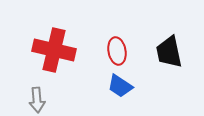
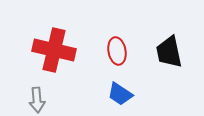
blue trapezoid: moved 8 px down
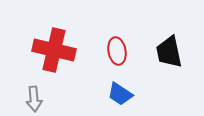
gray arrow: moved 3 px left, 1 px up
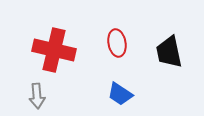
red ellipse: moved 8 px up
gray arrow: moved 3 px right, 3 px up
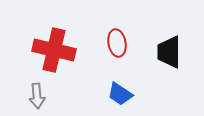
black trapezoid: rotated 12 degrees clockwise
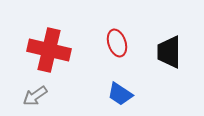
red ellipse: rotated 8 degrees counterclockwise
red cross: moved 5 px left
gray arrow: moved 2 px left; rotated 60 degrees clockwise
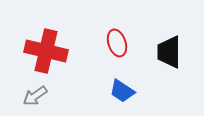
red cross: moved 3 px left, 1 px down
blue trapezoid: moved 2 px right, 3 px up
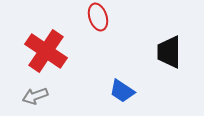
red ellipse: moved 19 px left, 26 px up
red cross: rotated 21 degrees clockwise
gray arrow: rotated 15 degrees clockwise
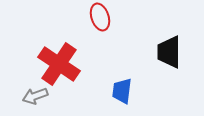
red ellipse: moved 2 px right
red cross: moved 13 px right, 13 px down
blue trapezoid: rotated 64 degrees clockwise
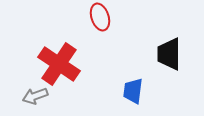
black trapezoid: moved 2 px down
blue trapezoid: moved 11 px right
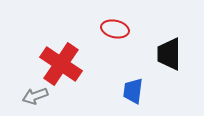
red ellipse: moved 15 px right, 12 px down; rotated 60 degrees counterclockwise
red cross: moved 2 px right
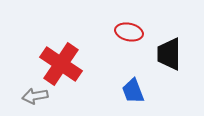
red ellipse: moved 14 px right, 3 px down
blue trapezoid: rotated 28 degrees counterclockwise
gray arrow: rotated 10 degrees clockwise
